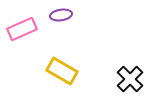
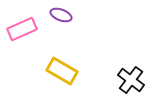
purple ellipse: rotated 30 degrees clockwise
black cross: moved 1 px right, 1 px down; rotated 8 degrees counterclockwise
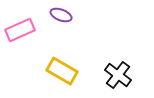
pink rectangle: moved 2 px left, 1 px down
black cross: moved 13 px left, 5 px up
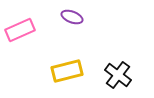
purple ellipse: moved 11 px right, 2 px down
yellow rectangle: moved 5 px right; rotated 44 degrees counterclockwise
